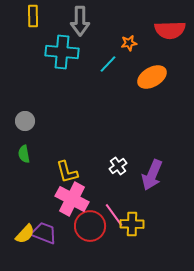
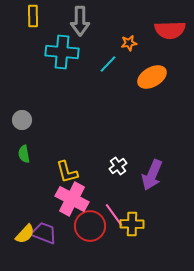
gray circle: moved 3 px left, 1 px up
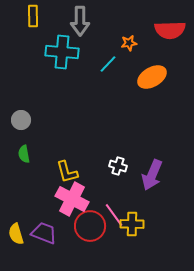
gray circle: moved 1 px left
white cross: rotated 36 degrees counterclockwise
yellow semicircle: moved 9 px left; rotated 120 degrees clockwise
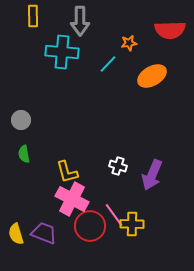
orange ellipse: moved 1 px up
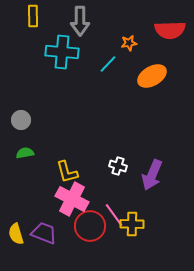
green semicircle: moved 1 px right, 1 px up; rotated 90 degrees clockwise
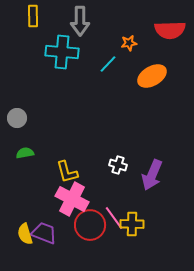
gray circle: moved 4 px left, 2 px up
white cross: moved 1 px up
pink line: moved 3 px down
red circle: moved 1 px up
yellow semicircle: moved 9 px right
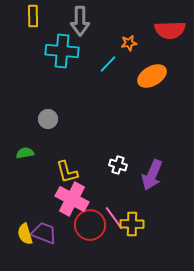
cyan cross: moved 1 px up
gray circle: moved 31 px right, 1 px down
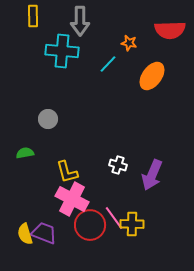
orange star: rotated 21 degrees clockwise
orange ellipse: rotated 24 degrees counterclockwise
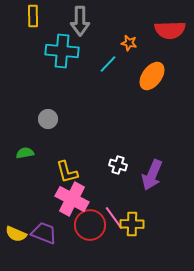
yellow semicircle: moved 9 px left; rotated 50 degrees counterclockwise
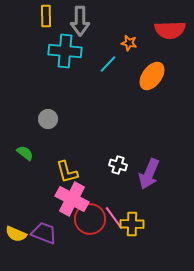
yellow rectangle: moved 13 px right
cyan cross: moved 3 px right
green semicircle: rotated 48 degrees clockwise
purple arrow: moved 3 px left, 1 px up
red circle: moved 6 px up
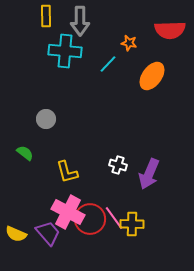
gray circle: moved 2 px left
pink cross: moved 4 px left, 13 px down
purple trapezoid: moved 4 px right; rotated 28 degrees clockwise
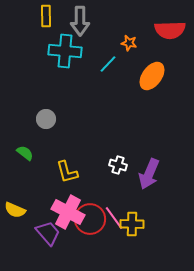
yellow semicircle: moved 1 px left, 24 px up
